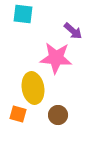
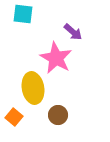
purple arrow: moved 1 px down
pink star: rotated 24 degrees clockwise
orange square: moved 4 px left, 3 px down; rotated 24 degrees clockwise
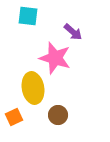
cyan square: moved 5 px right, 2 px down
pink star: moved 1 px left; rotated 12 degrees counterclockwise
orange square: rotated 24 degrees clockwise
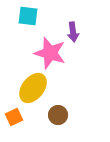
purple arrow: rotated 42 degrees clockwise
pink star: moved 5 px left, 5 px up
yellow ellipse: rotated 48 degrees clockwise
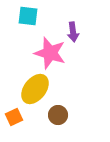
yellow ellipse: moved 2 px right, 1 px down
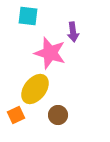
orange square: moved 2 px right, 2 px up
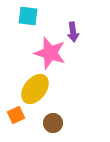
brown circle: moved 5 px left, 8 px down
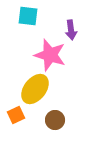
purple arrow: moved 2 px left, 2 px up
pink star: moved 2 px down
brown circle: moved 2 px right, 3 px up
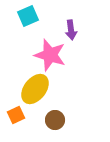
cyan square: rotated 30 degrees counterclockwise
